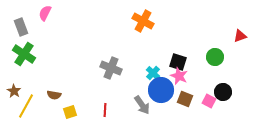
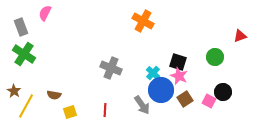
brown square: rotated 35 degrees clockwise
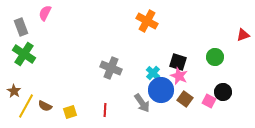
orange cross: moved 4 px right
red triangle: moved 3 px right, 1 px up
brown semicircle: moved 9 px left, 11 px down; rotated 16 degrees clockwise
brown square: rotated 21 degrees counterclockwise
gray arrow: moved 2 px up
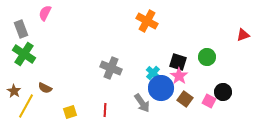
gray rectangle: moved 2 px down
green circle: moved 8 px left
pink star: rotated 12 degrees clockwise
blue circle: moved 2 px up
brown semicircle: moved 18 px up
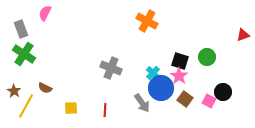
black square: moved 2 px right, 1 px up
yellow square: moved 1 px right, 4 px up; rotated 16 degrees clockwise
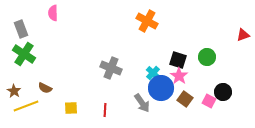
pink semicircle: moved 8 px right; rotated 28 degrees counterclockwise
black square: moved 2 px left, 1 px up
yellow line: rotated 40 degrees clockwise
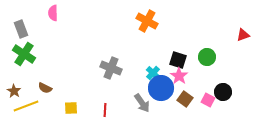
pink square: moved 1 px left, 1 px up
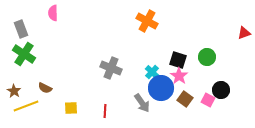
red triangle: moved 1 px right, 2 px up
cyan cross: moved 1 px left, 1 px up
black circle: moved 2 px left, 2 px up
red line: moved 1 px down
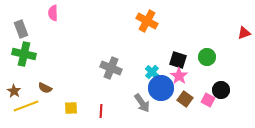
green cross: rotated 20 degrees counterclockwise
red line: moved 4 px left
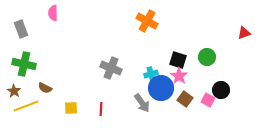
green cross: moved 10 px down
cyan cross: moved 1 px left, 2 px down; rotated 32 degrees clockwise
red line: moved 2 px up
